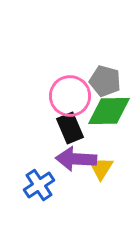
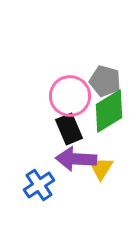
green diamond: rotated 30 degrees counterclockwise
black rectangle: moved 1 px left, 1 px down
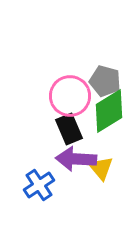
yellow triangle: rotated 12 degrees counterclockwise
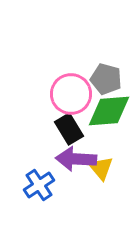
gray pentagon: moved 1 px right, 2 px up
pink circle: moved 1 px right, 2 px up
green diamond: rotated 27 degrees clockwise
black rectangle: rotated 8 degrees counterclockwise
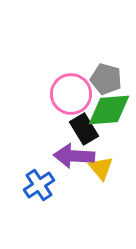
green diamond: moved 1 px up
black rectangle: moved 15 px right
purple arrow: moved 2 px left, 3 px up
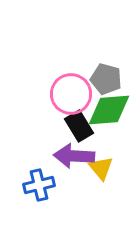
black rectangle: moved 5 px left, 3 px up
blue cross: rotated 20 degrees clockwise
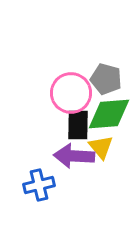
pink circle: moved 1 px up
green diamond: moved 4 px down
black rectangle: moved 1 px left, 1 px up; rotated 32 degrees clockwise
yellow triangle: moved 21 px up
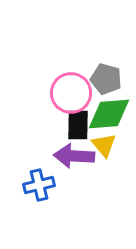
yellow triangle: moved 3 px right, 2 px up
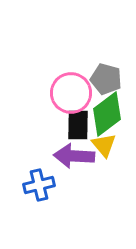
green diamond: moved 2 px left; rotated 33 degrees counterclockwise
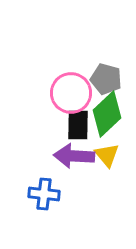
green diamond: rotated 6 degrees counterclockwise
yellow triangle: moved 3 px right, 10 px down
blue cross: moved 5 px right, 9 px down; rotated 20 degrees clockwise
